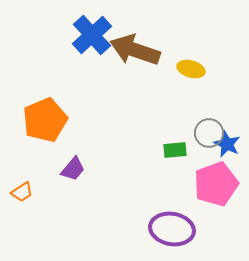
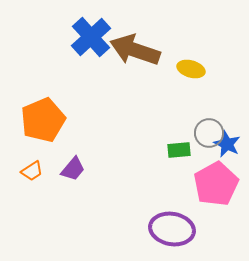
blue cross: moved 1 px left, 2 px down
orange pentagon: moved 2 px left
green rectangle: moved 4 px right
pink pentagon: rotated 9 degrees counterclockwise
orange trapezoid: moved 10 px right, 21 px up
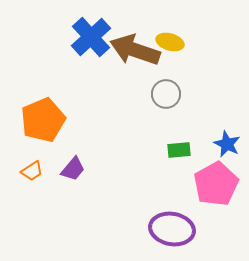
yellow ellipse: moved 21 px left, 27 px up
gray circle: moved 43 px left, 39 px up
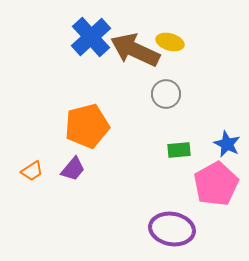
brown arrow: rotated 6 degrees clockwise
orange pentagon: moved 44 px right, 6 px down; rotated 9 degrees clockwise
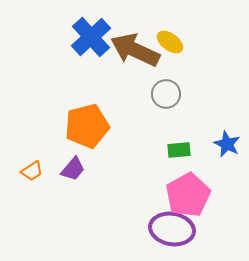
yellow ellipse: rotated 20 degrees clockwise
pink pentagon: moved 28 px left, 11 px down
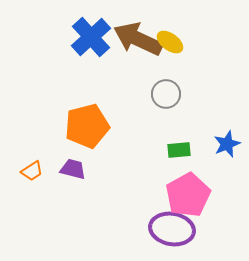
brown arrow: moved 3 px right, 11 px up
blue star: rotated 24 degrees clockwise
purple trapezoid: rotated 116 degrees counterclockwise
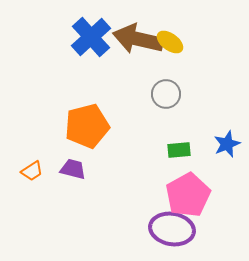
brown arrow: rotated 12 degrees counterclockwise
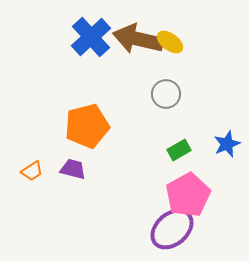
green rectangle: rotated 25 degrees counterclockwise
purple ellipse: rotated 51 degrees counterclockwise
